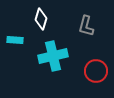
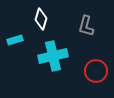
cyan rectangle: rotated 21 degrees counterclockwise
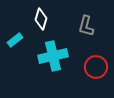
cyan rectangle: rotated 21 degrees counterclockwise
red circle: moved 4 px up
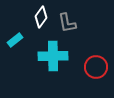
white diamond: moved 2 px up; rotated 20 degrees clockwise
gray L-shape: moved 19 px left, 3 px up; rotated 25 degrees counterclockwise
cyan cross: rotated 12 degrees clockwise
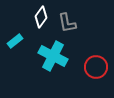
cyan rectangle: moved 1 px down
cyan cross: rotated 28 degrees clockwise
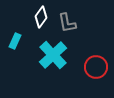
cyan rectangle: rotated 28 degrees counterclockwise
cyan cross: moved 1 px up; rotated 20 degrees clockwise
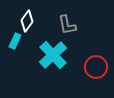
white diamond: moved 14 px left, 4 px down
gray L-shape: moved 2 px down
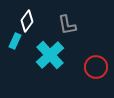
cyan cross: moved 3 px left
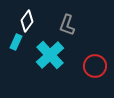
gray L-shape: rotated 30 degrees clockwise
cyan rectangle: moved 1 px right, 1 px down
red circle: moved 1 px left, 1 px up
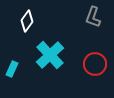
gray L-shape: moved 26 px right, 8 px up
cyan rectangle: moved 4 px left, 27 px down
red circle: moved 2 px up
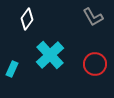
gray L-shape: rotated 50 degrees counterclockwise
white diamond: moved 2 px up
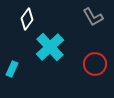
cyan cross: moved 8 px up
